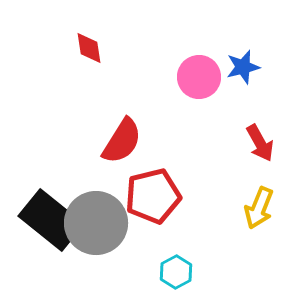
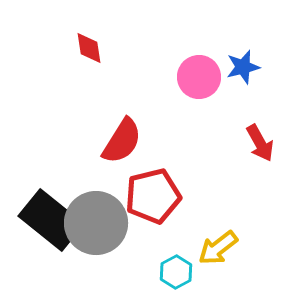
yellow arrow: moved 41 px left, 40 px down; rotated 30 degrees clockwise
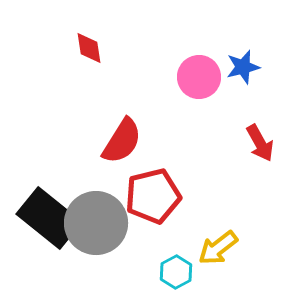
black rectangle: moved 2 px left, 2 px up
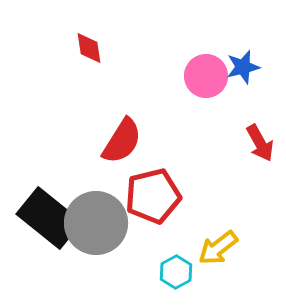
pink circle: moved 7 px right, 1 px up
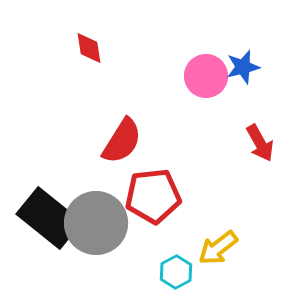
red pentagon: rotated 8 degrees clockwise
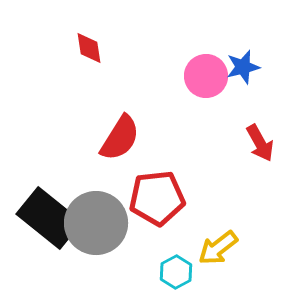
red semicircle: moved 2 px left, 3 px up
red pentagon: moved 4 px right, 2 px down
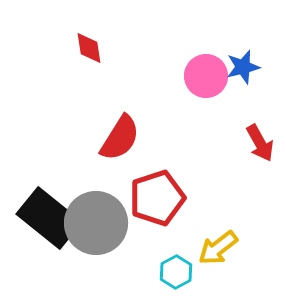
red pentagon: rotated 12 degrees counterclockwise
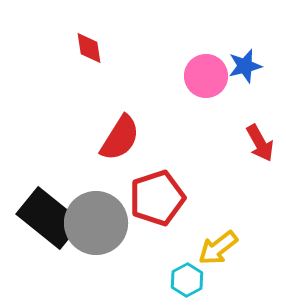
blue star: moved 2 px right, 1 px up
cyan hexagon: moved 11 px right, 8 px down
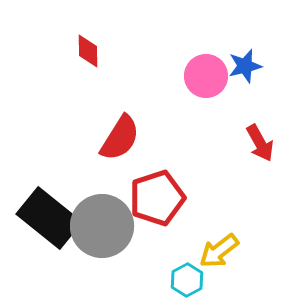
red diamond: moved 1 px left, 3 px down; rotated 8 degrees clockwise
gray circle: moved 6 px right, 3 px down
yellow arrow: moved 1 px right, 3 px down
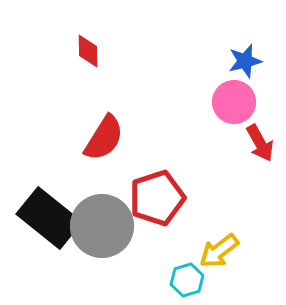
blue star: moved 5 px up
pink circle: moved 28 px right, 26 px down
red semicircle: moved 16 px left
cyan hexagon: rotated 12 degrees clockwise
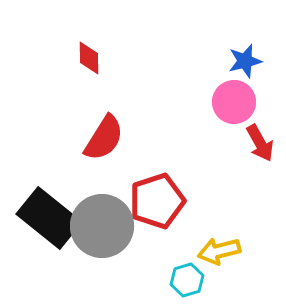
red diamond: moved 1 px right, 7 px down
red pentagon: moved 3 px down
yellow arrow: rotated 24 degrees clockwise
